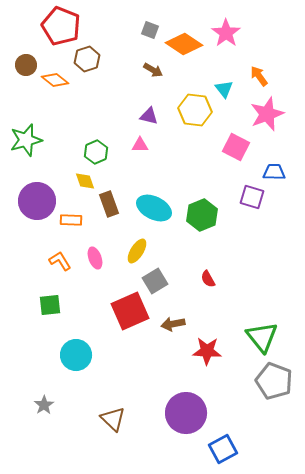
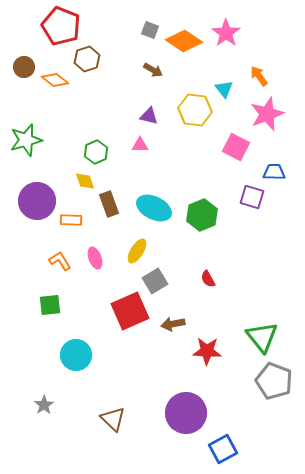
orange diamond at (184, 44): moved 3 px up
brown circle at (26, 65): moved 2 px left, 2 px down
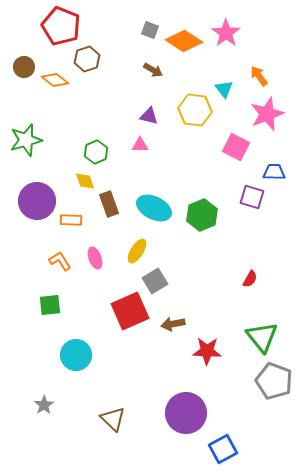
red semicircle at (208, 279): moved 42 px right; rotated 120 degrees counterclockwise
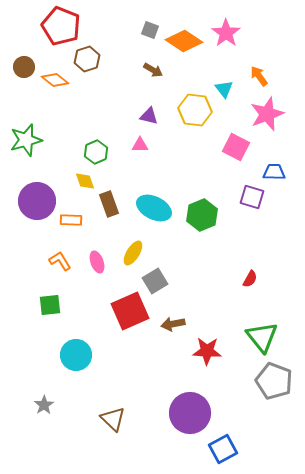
yellow ellipse at (137, 251): moved 4 px left, 2 px down
pink ellipse at (95, 258): moved 2 px right, 4 px down
purple circle at (186, 413): moved 4 px right
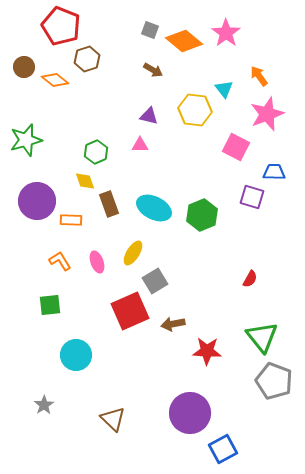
orange diamond at (184, 41): rotated 6 degrees clockwise
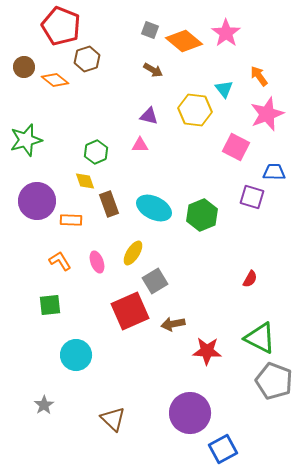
green triangle at (262, 337): moved 2 px left, 1 px down; rotated 24 degrees counterclockwise
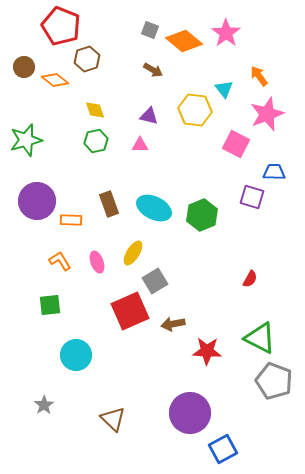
pink square at (236, 147): moved 3 px up
green hexagon at (96, 152): moved 11 px up; rotated 10 degrees clockwise
yellow diamond at (85, 181): moved 10 px right, 71 px up
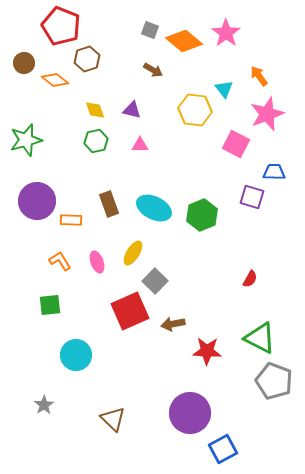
brown circle at (24, 67): moved 4 px up
purple triangle at (149, 116): moved 17 px left, 6 px up
gray square at (155, 281): rotated 15 degrees counterclockwise
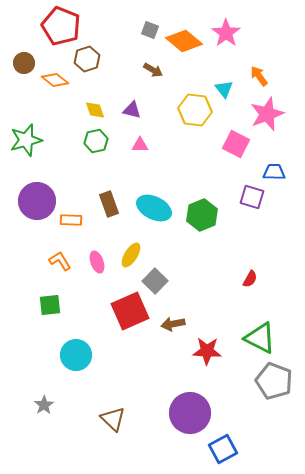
yellow ellipse at (133, 253): moved 2 px left, 2 px down
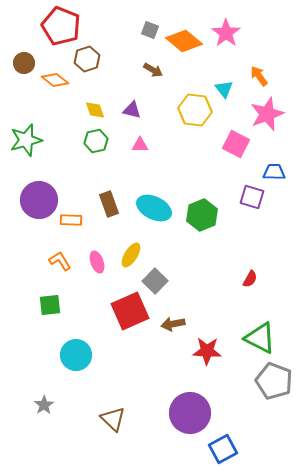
purple circle at (37, 201): moved 2 px right, 1 px up
